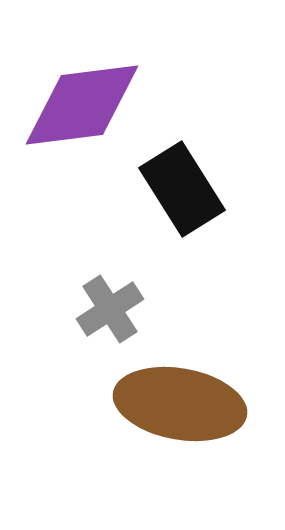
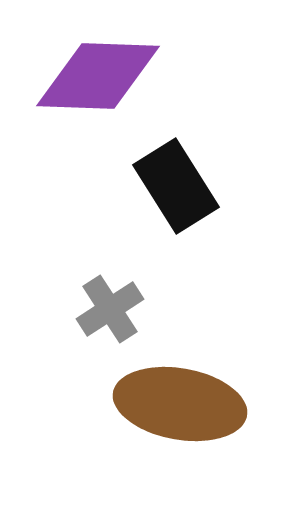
purple diamond: moved 16 px right, 29 px up; rotated 9 degrees clockwise
black rectangle: moved 6 px left, 3 px up
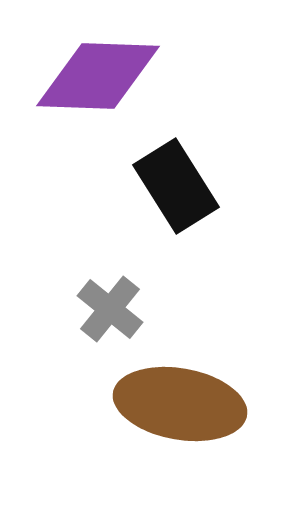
gray cross: rotated 18 degrees counterclockwise
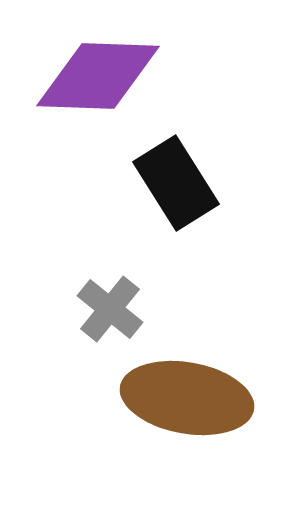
black rectangle: moved 3 px up
brown ellipse: moved 7 px right, 6 px up
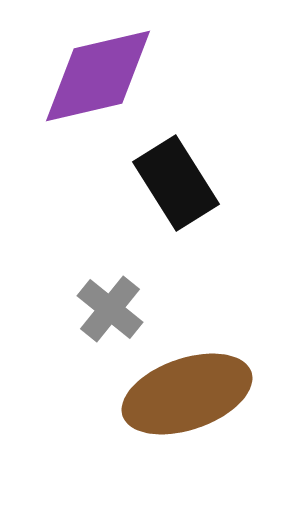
purple diamond: rotated 15 degrees counterclockwise
brown ellipse: moved 4 px up; rotated 29 degrees counterclockwise
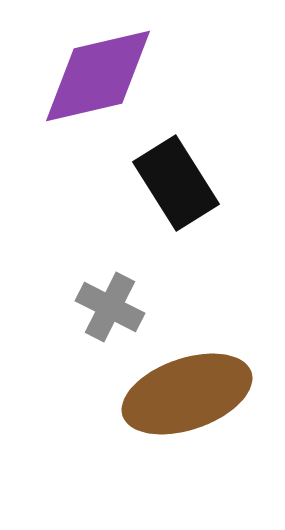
gray cross: moved 2 px up; rotated 12 degrees counterclockwise
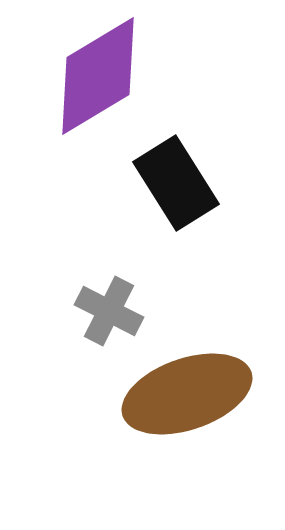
purple diamond: rotated 18 degrees counterclockwise
gray cross: moved 1 px left, 4 px down
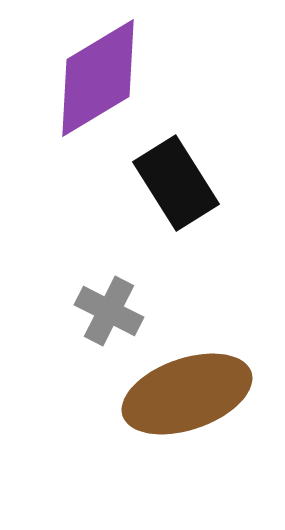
purple diamond: moved 2 px down
